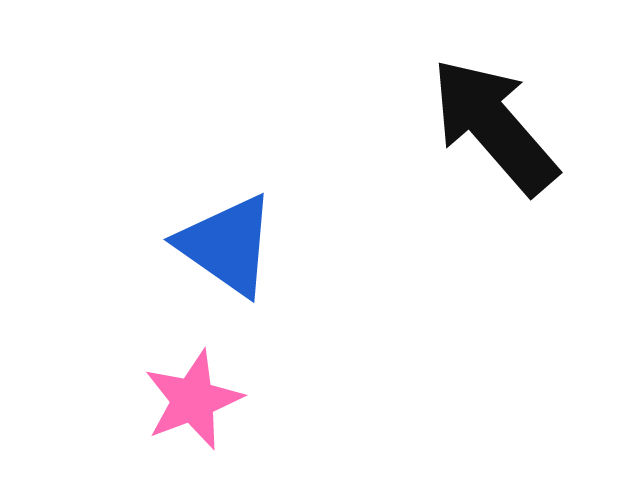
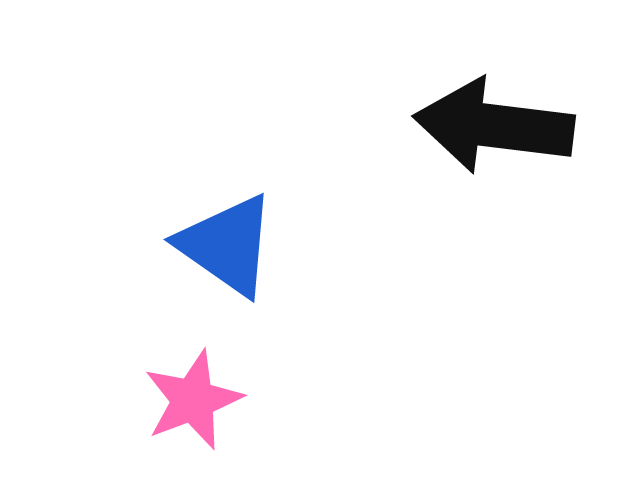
black arrow: rotated 42 degrees counterclockwise
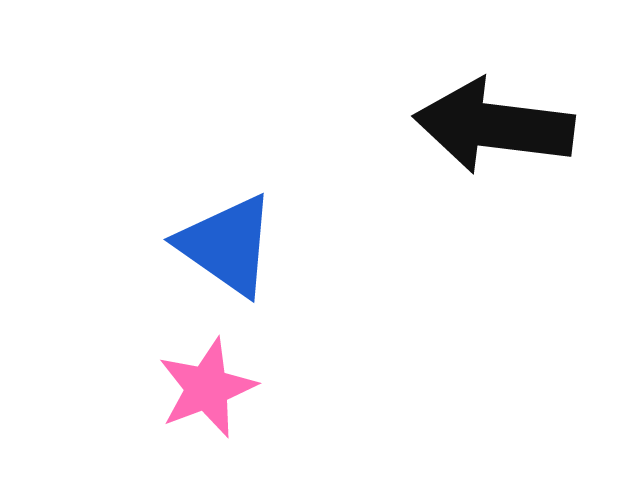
pink star: moved 14 px right, 12 px up
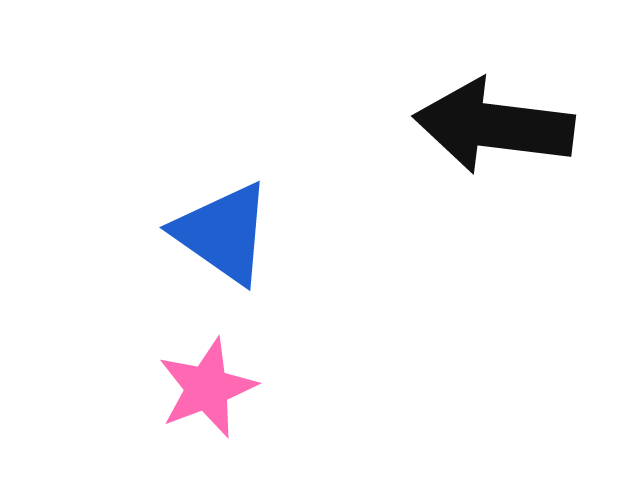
blue triangle: moved 4 px left, 12 px up
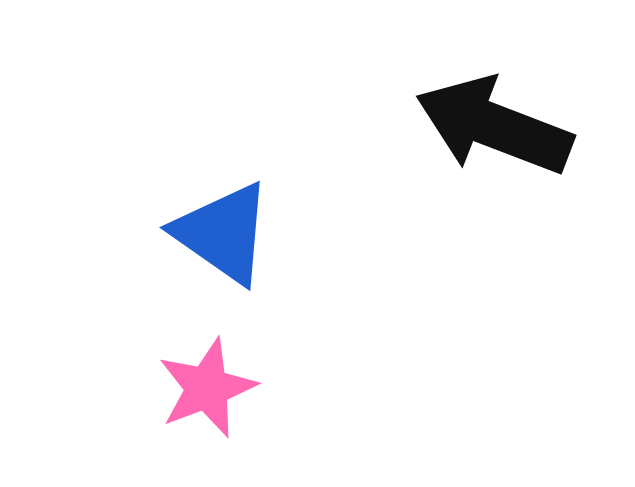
black arrow: rotated 14 degrees clockwise
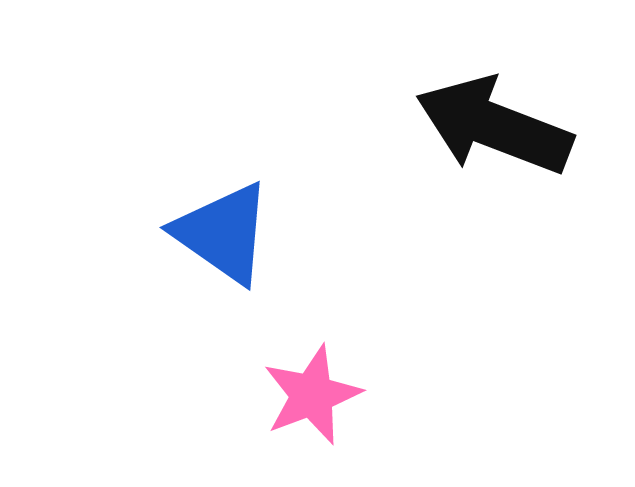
pink star: moved 105 px right, 7 px down
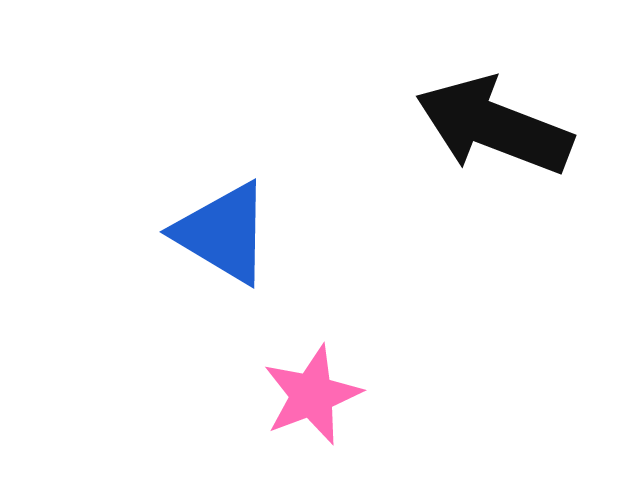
blue triangle: rotated 4 degrees counterclockwise
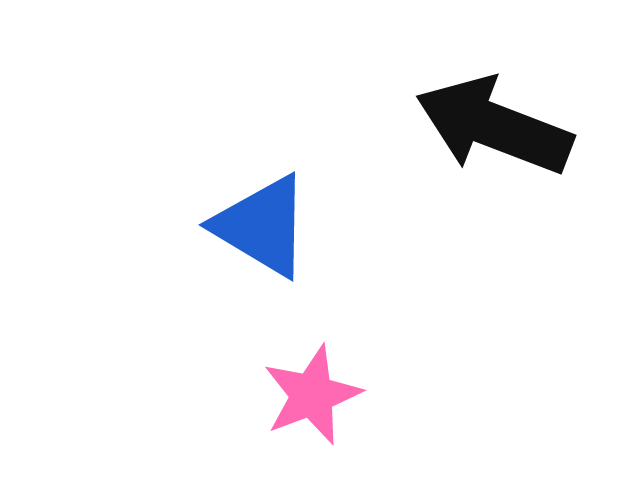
blue triangle: moved 39 px right, 7 px up
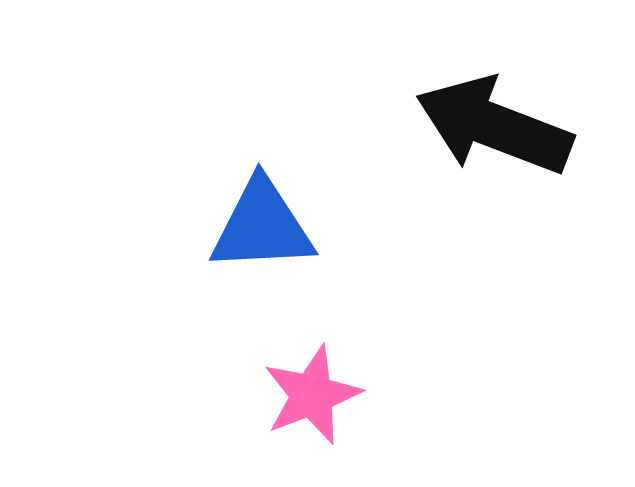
blue triangle: rotated 34 degrees counterclockwise
